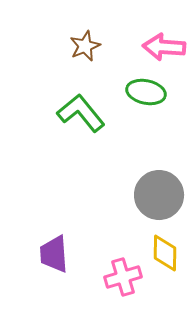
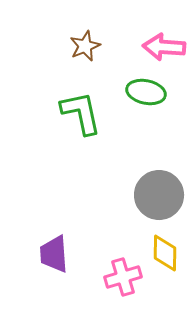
green L-shape: rotated 27 degrees clockwise
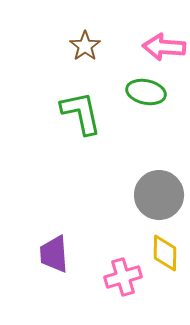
brown star: rotated 12 degrees counterclockwise
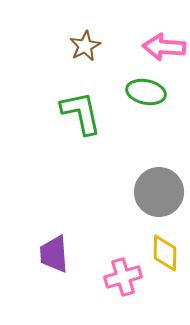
brown star: rotated 8 degrees clockwise
gray circle: moved 3 px up
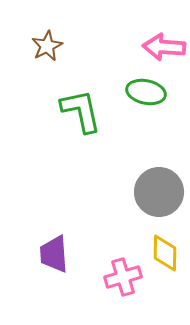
brown star: moved 38 px left
green L-shape: moved 2 px up
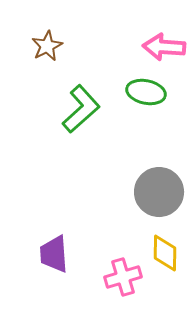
green L-shape: moved 2 px up; rotated 60 degrees clockwise
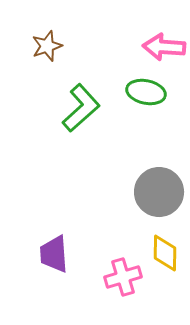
brown star: rotated 8 degrees clockwise
green L-shape: moved 1 px up
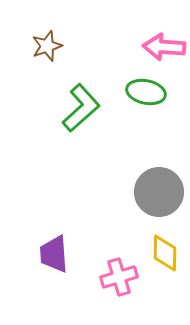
pink cross: moved 4 px left
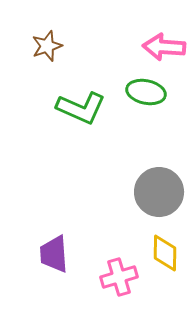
green L-shape: rotated 66 degrees clockwise
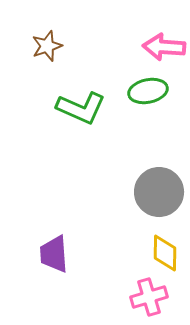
green ellipse: moved 2 px right, 1 px up; rotated 24 degrees counterclockwise
pink cross: moved 30 px right, 20 px down
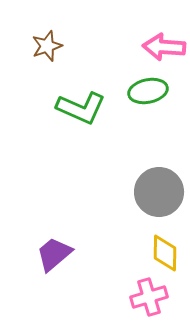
purple trapezoid: rotated 54 degrees clockwise
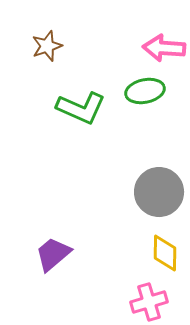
pink arrow: moved 1 px down
green ellipse: moved 3 px left
purple trapezoid: moved 1 px left
pink cross: moved 5 px down
